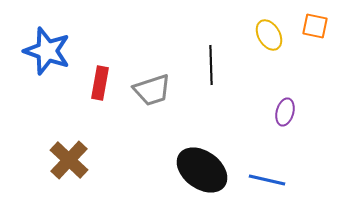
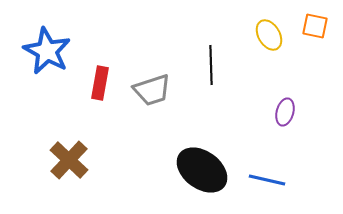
blue star: rotated 9 degrees clockwise
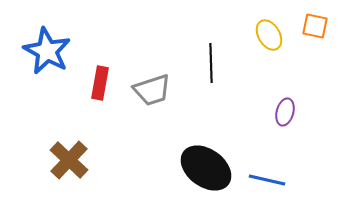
black line: moved 2 px up
black ellipse: moved 4 px right, 2 px up
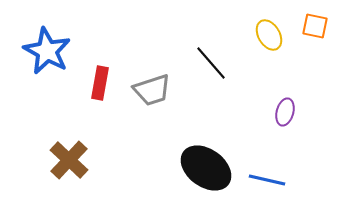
black line: rotated 39 degrees counterclockwise
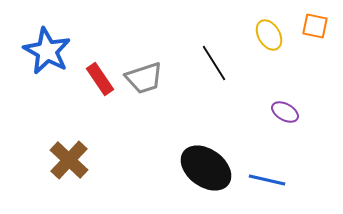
black line: moved 3 px right; rotated 9 degrees clockwise
red rectangle: moved 4 px up; rotated 44 degrees counterclockwise
gray trapezoid: moved 8 px left, 12 px up
purple ellipse: rotated 76 degrees counterclockwise
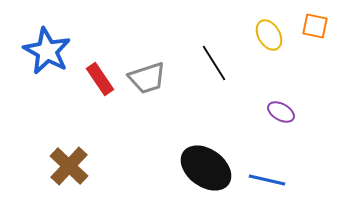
gray trapezoid: moved 3 px right
purple ellipse: moved 4 px left
brown cross: moved 6 px down
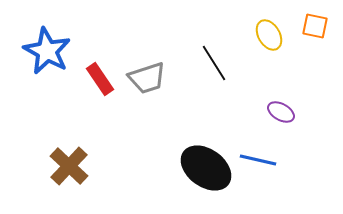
blue line: moved 9 px left, 20 px up
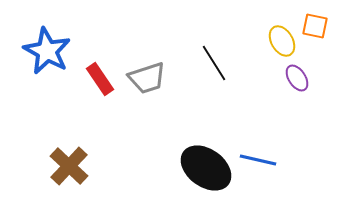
yellow ellipse: moved 13 px right, 6 px down
purple ellipse: moved 16 px right, 34 px up; rotated 28 degrees clockwise
